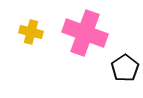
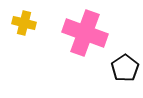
yellow cross: moved 7 px left, 9 px up
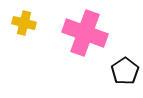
black pentagon: moved 3 px down
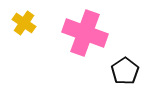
yellow cross: rotated 20 degrees clockwise
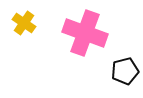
black pentagon: rotated 20 degrees clockwise
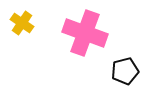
yellow cross: moved 2 px left
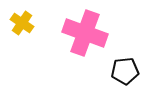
black pentagon: rotated 8 degrees clockwise
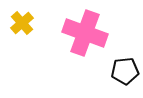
yellow cross: rotated 15 degrees clockwise
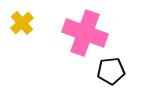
black pentagon: moved 14 px left
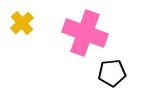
black pentagon: moved 1 px right, 2 px down
